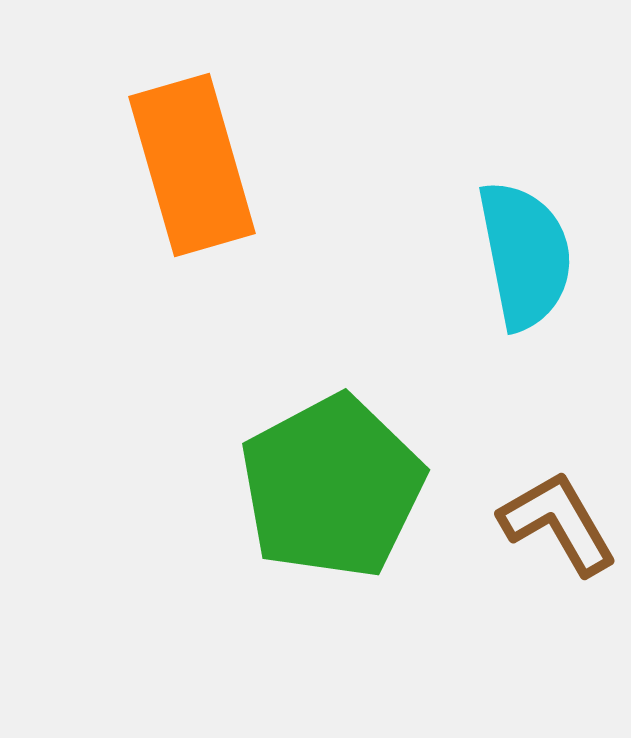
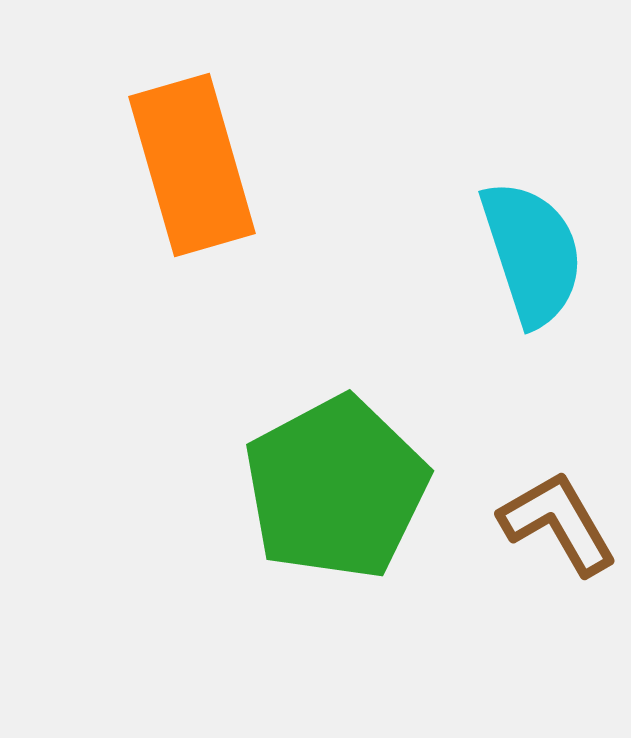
cyan semicircle: moved 7 px right, 2 px up; rotated 7 degrees counterclockwise
green pentagon: moved 4 px right, 1 px down
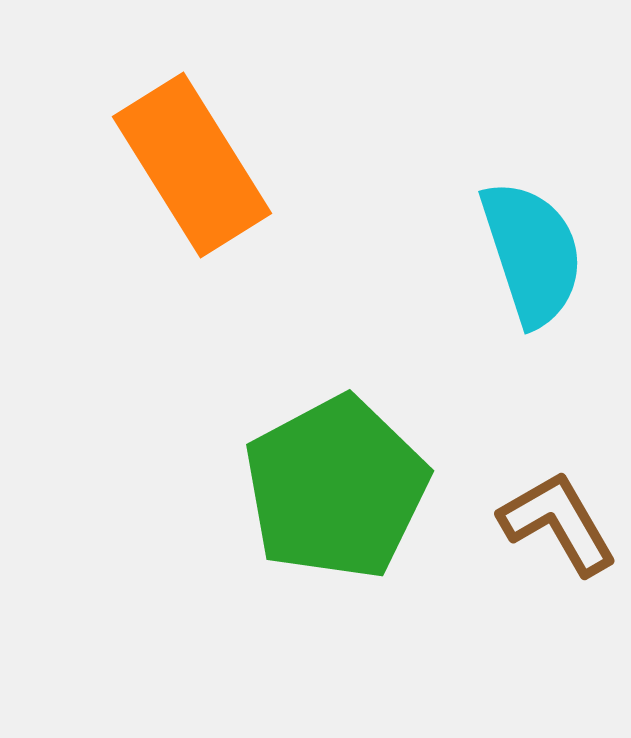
orange rectangle: rotated 16 degrees counterclockwise
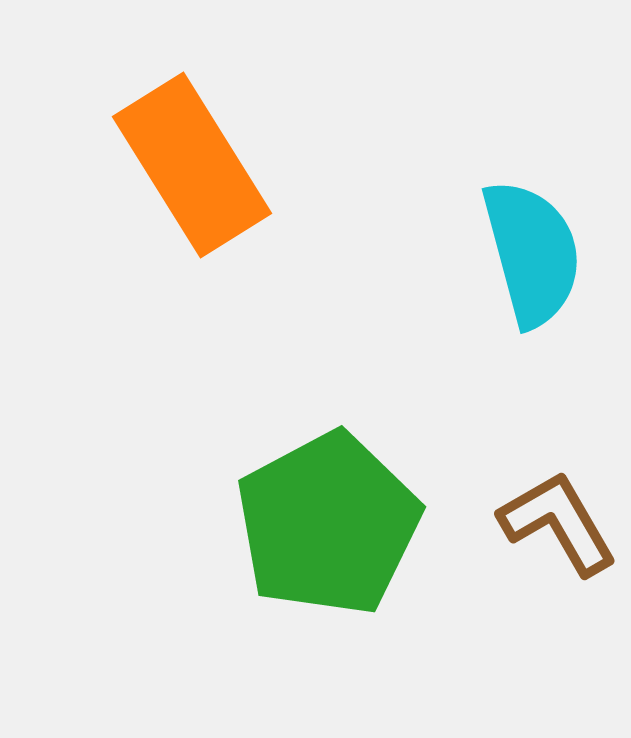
cyan semicircle: rotated 3 degrees clockwise
green pentagon: moved 8 px left, 36 px down
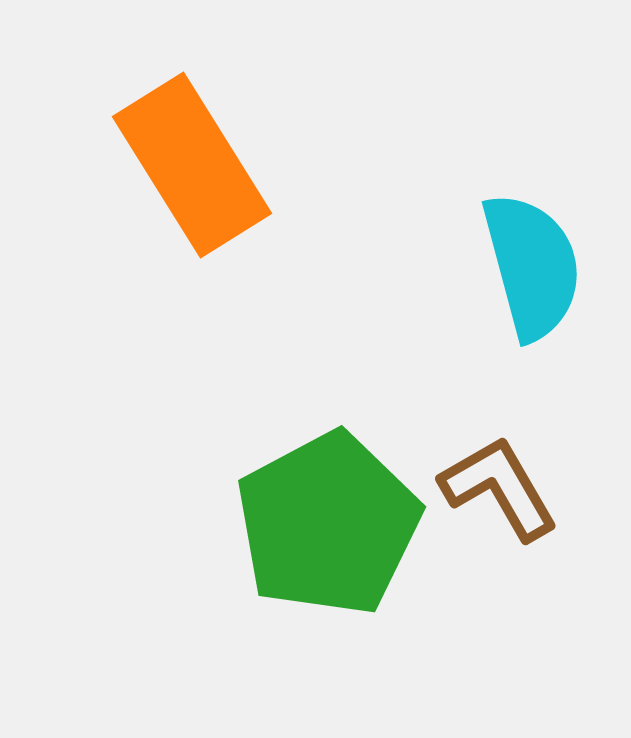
cyan semicircle: moved 13 px down
brown L-shape: moved 59 px left, 35 px up
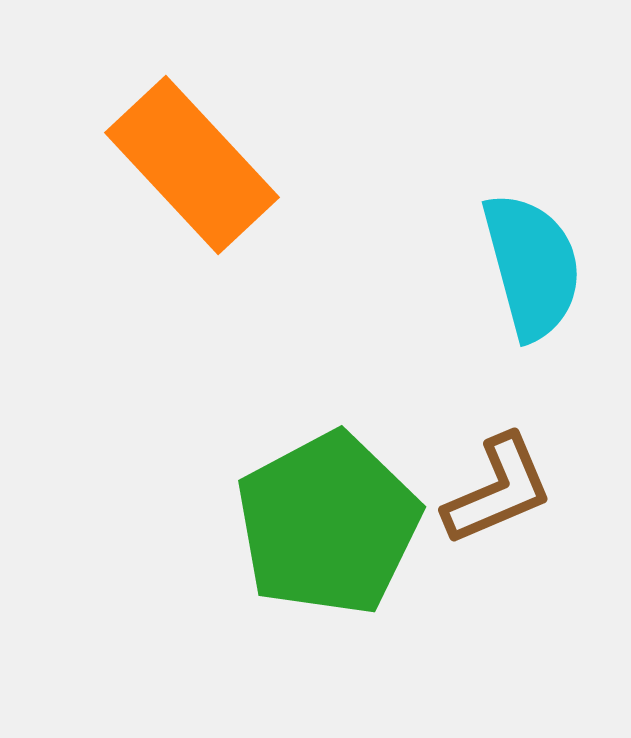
orange rectangle: rotated 11 degrees counterclockwise
brown L-shape: moved 1 px left, 2 px down; rotated 97 degrees clockwise
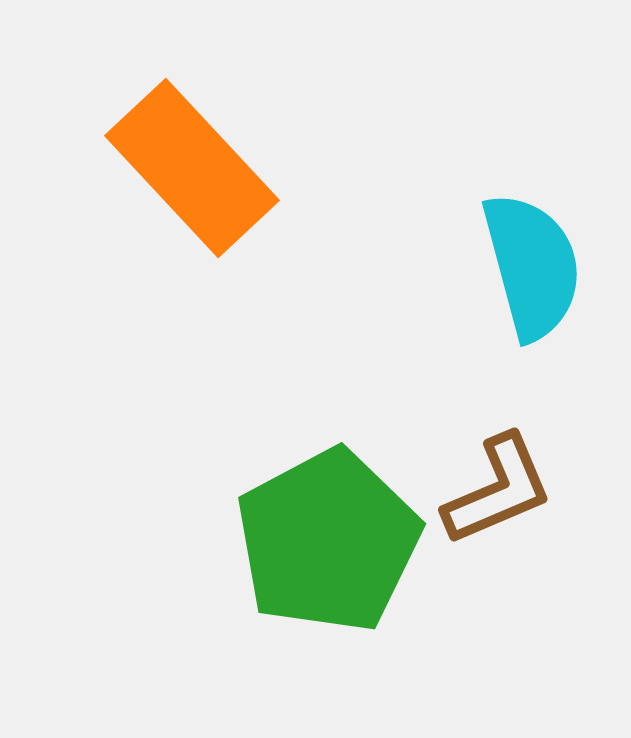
orange rectangle: moved 3 px down
green pentagon: moved 17 px down
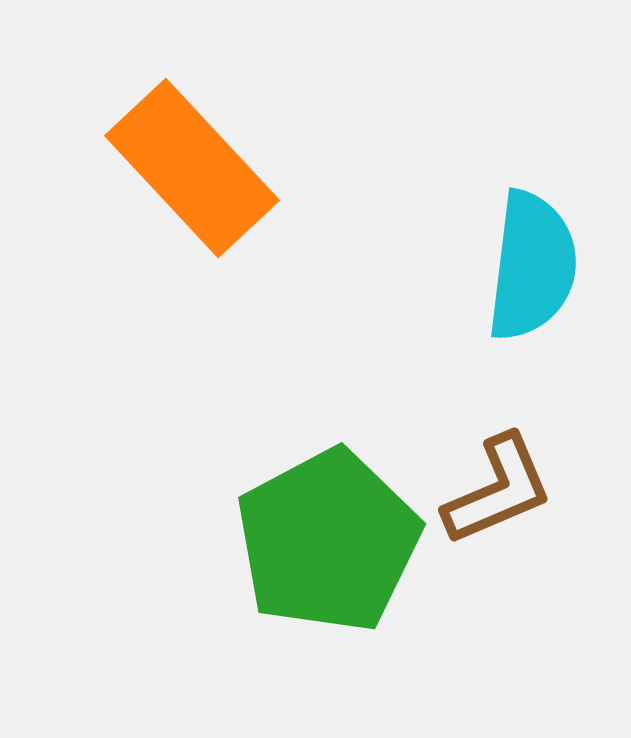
cyan semicircle: rotated 22 degrees clockwise
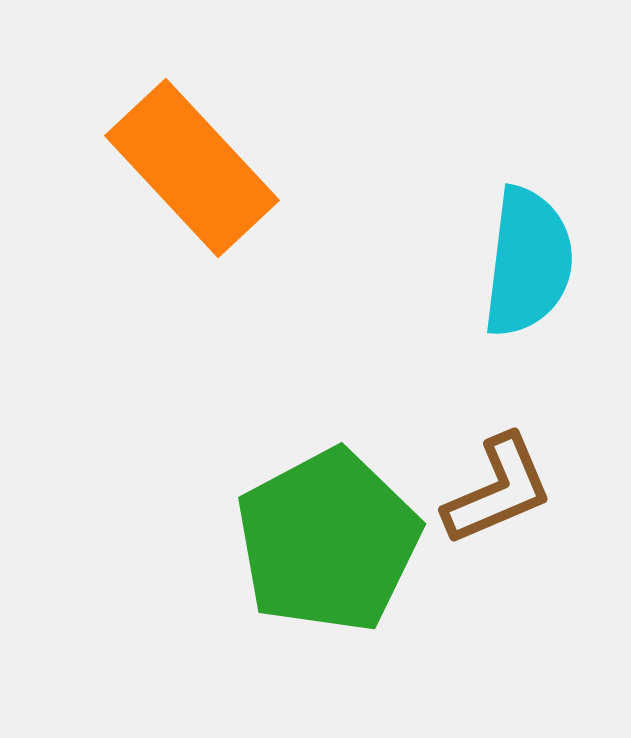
cyan semicircle: moved 4 px left, 4 px up
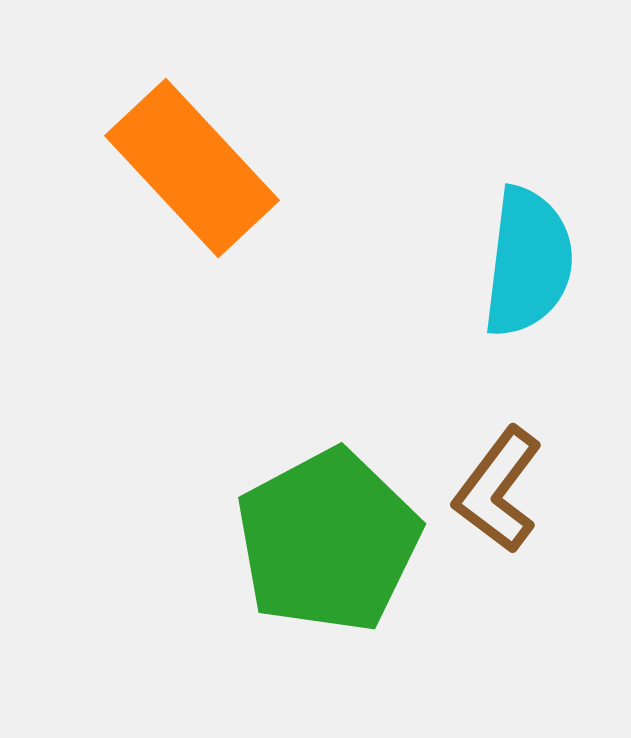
brown L-shape: rotated 150 degrees clockwise
